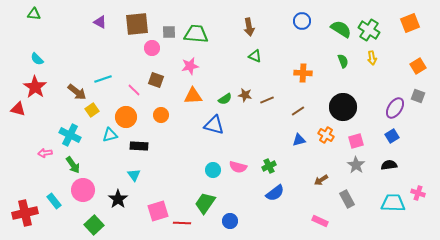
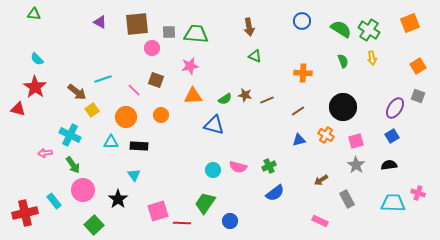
cyan triangle at (110, 135): moved 1 px right, 7 px down; rotated 14 degrees clockwise
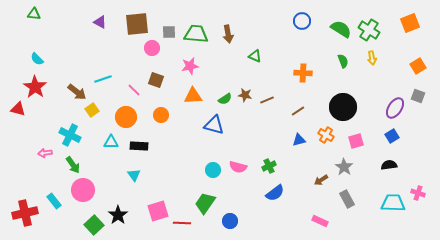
brown arrow at (249, 27): moved 21 px left, 7 px down
gray star at (356, 165): moved 12 px left, 2 px down
black star at (118, 199): moved 16 px down
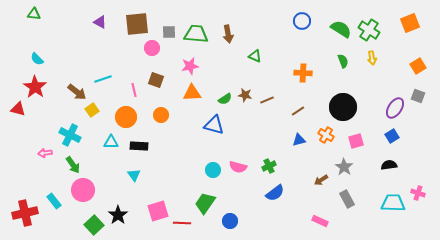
pink line at (134, 90): rotated 32 degrees clockwise
orange triangle at (193, 96): moved 1 px left, 3 px up
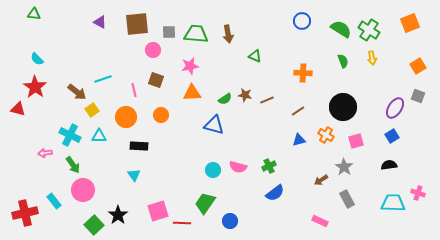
pink circle at (152, 48): moved 1 px right, 2 px down
cyan triangle at (111, 142): moved 12 px left, 6 px up
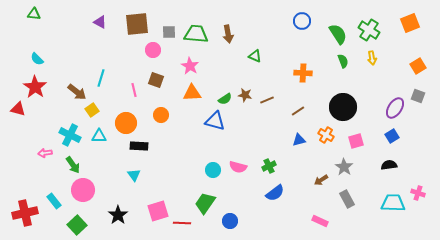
green semicircle at (341, 29): moved 3 px left, 5 px down; rotated 25 degrees clockwise
pink star at (190, 66): rotated 30 degrees counterclockwise
cyan line at (103, 79): moved 2 px left, 1 px up; rotated 54 degrees counterclockwise
orange circle at (126, 117): moved 6 px down
blue triangle at (214, 125): moved 1 px right, 4 px up
green square at (94, 225): moved 17 px left
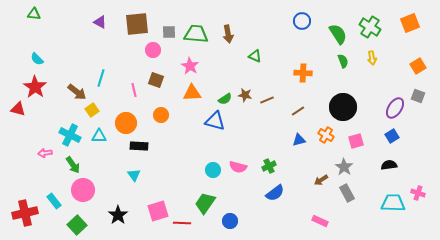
green cross at (369, 30): moved 1 px right, 3 px up
gray rectangle at (347, 199): moved 6 px up
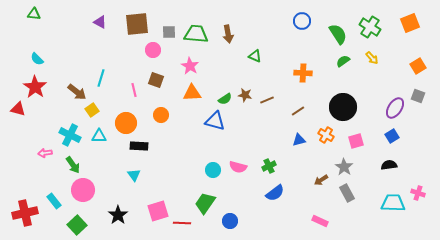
yellow arrow at (372, 58): rotated 32 degrees counterclockwise
green semicircle at (343, 61): rotated 104 degrees counterclockwise
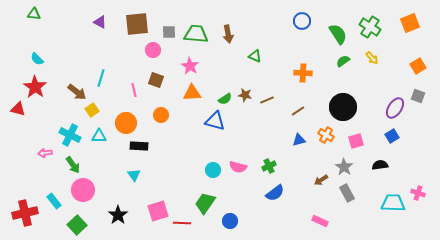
black semicircle at (389, 165): moved 9 px left
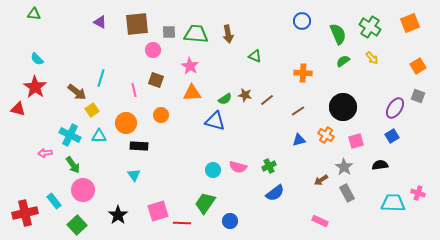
green semicircle at (338, 34): rotated 10 degrees clockwise
brown line at (267, 100): rotated 16 degrees counterclockwise
